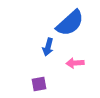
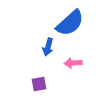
pink arrow: moved 2 px left
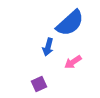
pink arrow: moved 1 px up; rotated 30 degrees counterclockwise
purple square: rotated 14 degrees counterclockwise
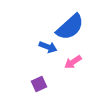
blue semicircle: moved 4 px down
blue arrow: rotated 84 degrees counterclockwise
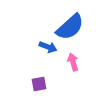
pink arrow: rotated 108 degrees clockwise
purple square: rotated 14 degrees clockwise
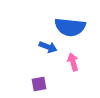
blue semicircle: rotated 48 degrees clockwise
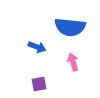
blue arrow: moved 11 px left
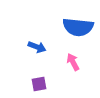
blue semicircle: moved 8 px right
pink arrow: rotated 12 degrees counterclockwise
